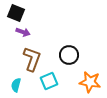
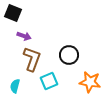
black square: moved 3 px left
purple arrow: moved 1 px right, 4 px down
cyan semicircle: moved 1 px left, 1 px down
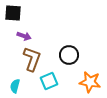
black square: rotated 18 degrees counterclockwise
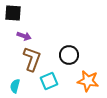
orange star: moved 2 px left, 1 px up
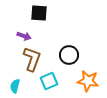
black square: moved 26 px right
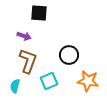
brown L-shape: moved 4 px left, 2 px down
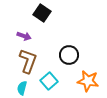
black square: moved 3 px right; rotated 30 degrees clockwise
cyan square: rotated 18 degrees counterclockwise
cyan semicircle: moved 7 px right, 2 px down
